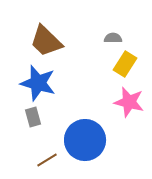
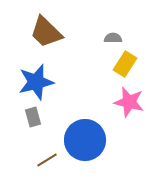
brown trapezoid: moved 9 px up
blue star: moved 2 px left, 1 px up; rotated 30 degrees counterclockwise
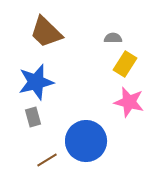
blue circle: moved 1 px right, 1 px down
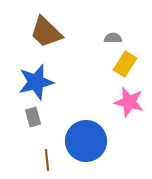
brown line: rotated 65 degrees counterclockwise
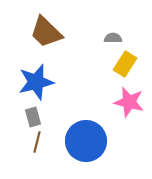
brown line: moved 10 px left, 18 px up; rotated 20 degrees clockwise
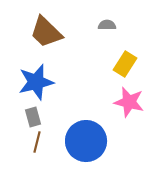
gray semicircle: moved 6 px left, 13 px up
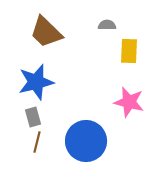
yellow rectangle: moved 4 px right, 13 px up; rotated 30 degrees counterclockwise
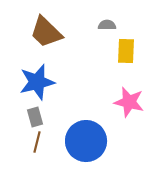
yellow rectangle: moved 3 px left
blue star: moved 1 px right
gray rectangle: moved 2 px right
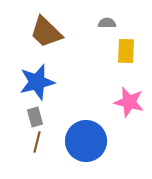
gray semicircle: moved 2 px up
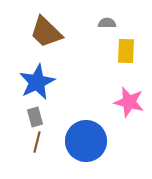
blue star: rotated 12 degrees counterclockwise
